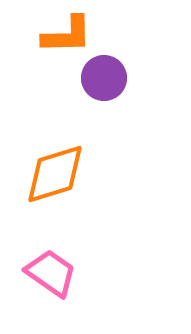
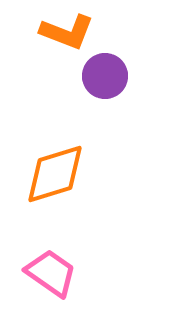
orange L-shape: moved 3 px up; rotated 22 degrees clockwise
purple circle: moved 1 px right, 2 px up
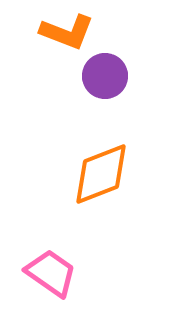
orange diamond: moved 46 px right; rotated 4 degrees counterclockwise
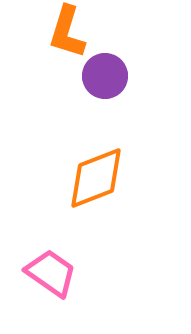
orange L-shape: rotated 86 degrees clockwise
orange diamond: moved 5 px left, 4 px down
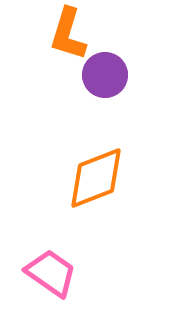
orange L-shape: moved 1 px right, 2 px down
purple circle: moved 1 px up
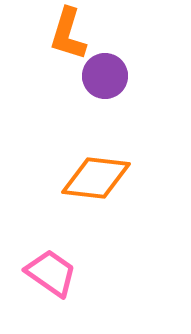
purple circle: moved 1 px down
orange diamond: rotated 28 degrees clockwise
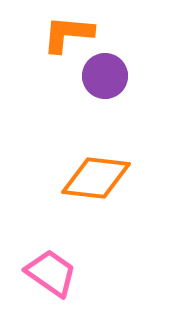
orange L-shape: rotated 78 degrees clockwise
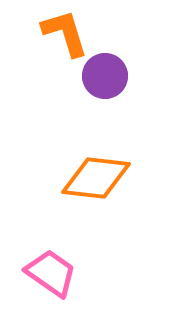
orange L-shape: moved 3 px left, 1 px up; rotated 68 degrees clockwise
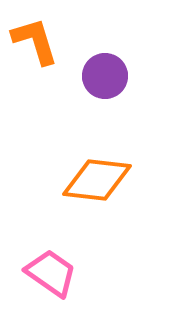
orange L-shape: moved 30 px left, 8 px down
orange diamond: moved 1 px right, 2 px down
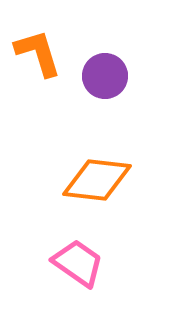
orange L-shape: moved 3 px right, 12 px down
pink trapezoid: moved 27 px right, 10 px up
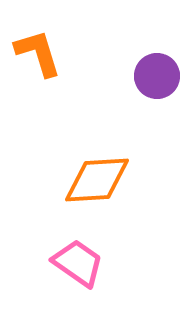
purple circle: moved 52 px right
orange diamond: rotated 10 degrees counterclockwise
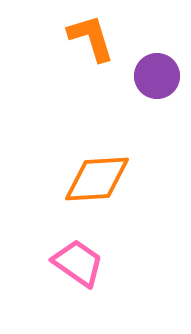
orange L-shape: moved 53 px right, 15 px up
orange diamond: moved 1 px up
